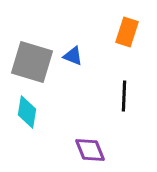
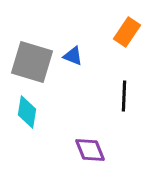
orange rectangle: rotated 16 degrees clockwise
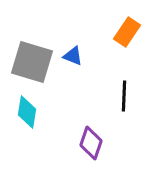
purple diamond: moved 1 px right, 7 px up; rotated 40 degrees clockwise
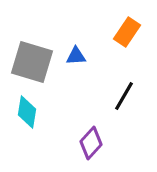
blue triangle: moved 3 px right; rotated 25 degrees counterclockwise
black line: rotated 28 degrees clockwise
purple diamond: rotated 24 degrees clockwise
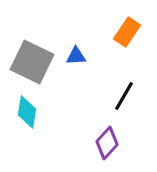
gray square: rotated 9 degrees clockwise
purple diamond: moved 16 px right
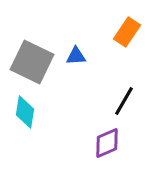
black line: moved 5 px down
cyan diamond: moved 2 px left
purple diamond: rotated 24 degrees clockwise
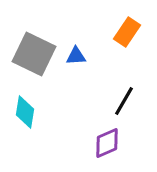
gray square: moved 2 px right, 8 px up
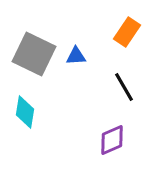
black line: moved 14 px up; rotated 60 degrees counterclockwise
purple diamond: moved 5 px right, 3 px up
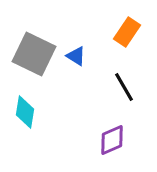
blue triangle: rotated 35 degrees clockwise
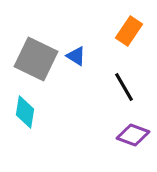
orange rectangle: moved 2 px right, 1 px up
gray square: moved 2 px right, 5 px down
purple diamond: moved 21 px right, 5 px up; rotated 44 degrees clockwise
